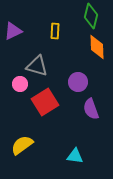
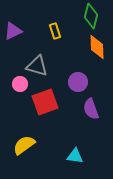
yellow rectangle: rotated 21 degrees counterclockwise
red square: rotated 12 degrees clockwise
yellow semicircle: moved 2 px right
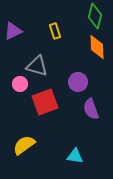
green diamond: moved 4 px right
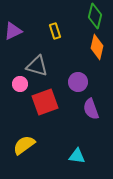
orange diamond: rotated 15 degrees clockwise
cyan triangle: moved 2 px right
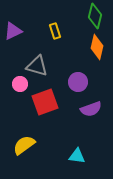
purple semicircle: rotated 90 degrees counterclockwise
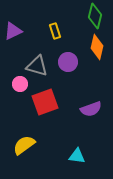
purple circle: moved 10 px left, 20 px up
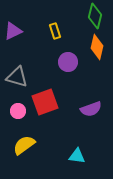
gray triangle: moved 20 px left, 11 px down
pink circle: moved 2 px left, 27 px down
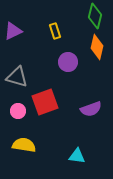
yellow semicircle: rotated 45 degrees clockwise
